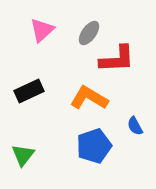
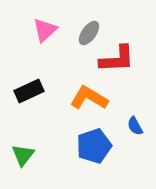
pink triangle: moved 3 px right
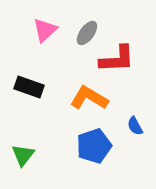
gray ellipse: moved 2 px left
black rectangle: moved 4 px up; rotated 44 degrees clockwise
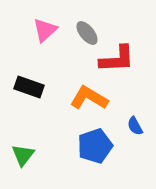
gray ellipse: rotated 75 degrees counterclockwise
blue pentagon: moved 1 px right
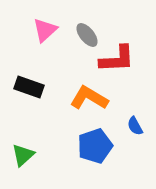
gray ellipse: moved 2 px down
green triangle: rotated 10 degrees clockwise
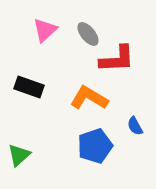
gray ellipse: moved 1 px right, 1 px up
green triangle: moved 4 px left
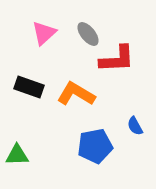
pink triangle: moved 1 px left, 3 px down
orange L-shape: moved 13 px left, 4 px up
blue pentagon: rotated 8 degrees clockwise
green triangle: moved 2 px left; rotated 40 degrees clockwise
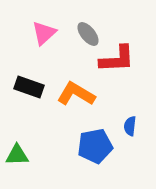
blue semicircle: moved 5 px left; rotated 36 degrees clockwise
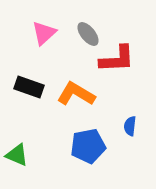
blue pentagon: moved 7 px left
green triangle: rotated 25 degrees clockwise
